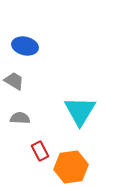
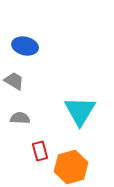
red rectangle: rotated 12 degrees clockwise
orange hexagon: rotated 8 degrees counterclockwise
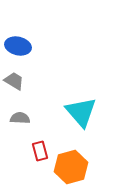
blue ellipse: moved 7 px left
cyan triangle: moved 1 px right, 1 px down; rotated 12 degrees counterclockwise
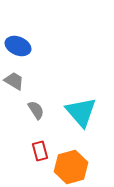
blue ellipse: rotated 10 degrees clockwise
gray semicircle: moved 16 px right, 8 px up; rotated 54 degrees clockwise
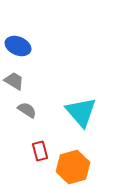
gray semicircle: moved 9 px left; rotated 24 degrees counterclockwise
orange hexagon: moved 2 px right
